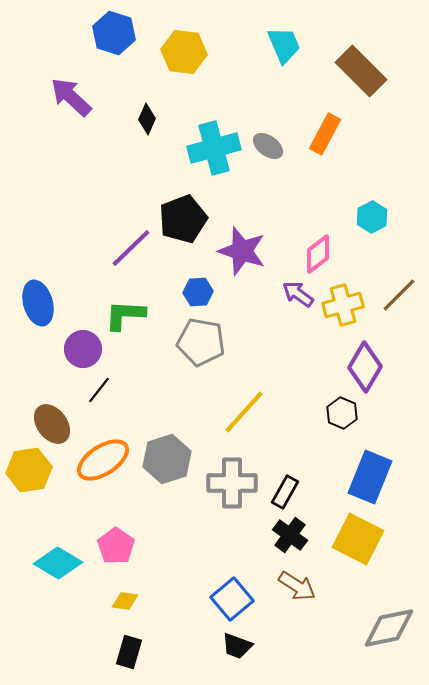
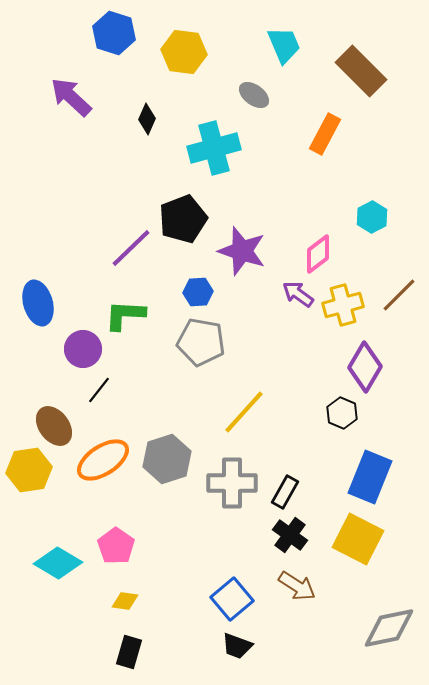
gray ellipse at (268, 146): moved 14 px left, 51 px up
brown ellipse at (52, 424): moved 2 px right, 2 px down
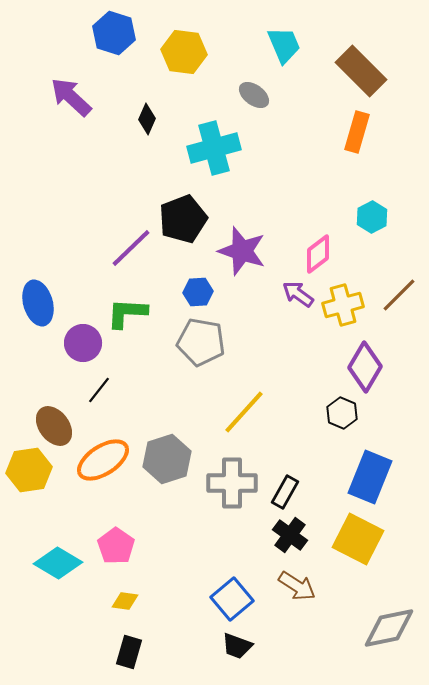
orange rectangle at (325, 134): moved 32 px right, 2 px up; rotated 12 degrees counterclockwise
green L-shape at (125, 315): moved 2 px right, 2 px up
purple circle at (83, 349): moved 6 px up
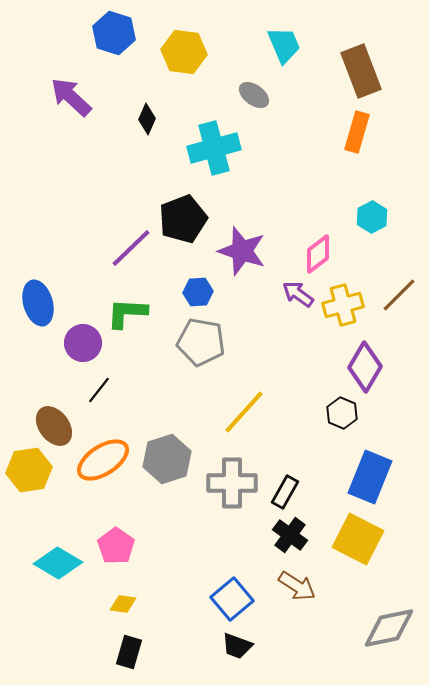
brown rectangle at (361, 71): rotated 24 degrees clockwise
yellow diamond at (125, 601): moved 2 px left, 3 px down
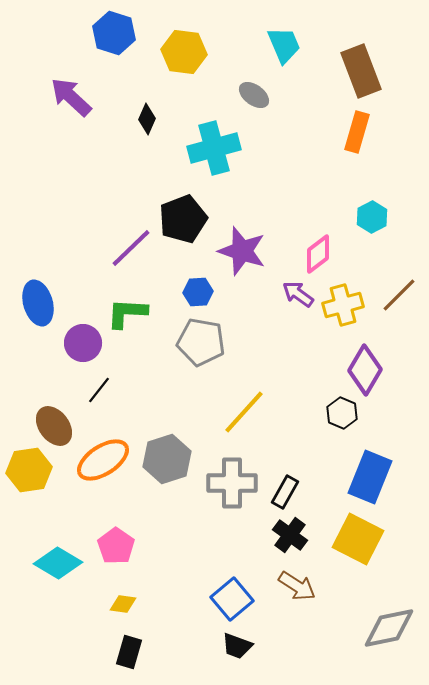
purple diamond at (365, 367): moved 3 px down
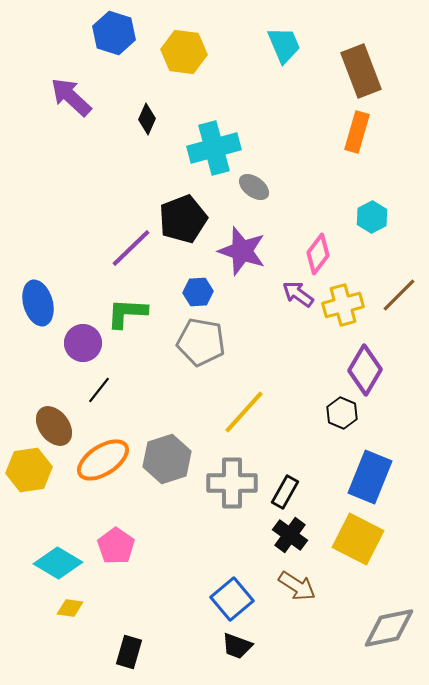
gray ellipse at (254, 95): moved 92 px down
pink diamond at (318, 254): rotated 15 degrees counterclockwise
yellow diamond at (123, 604): moved 53 px left, 4 px down
